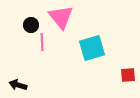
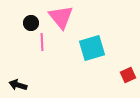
black circle: moved 2 px up
red square: rotated 21 degrees counterclockwise
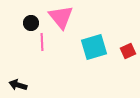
cyan square: moved 2 px right, 1 px up
red square: moved 24 px up
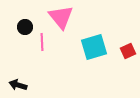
black circle: moved 6 px left, 4 px down
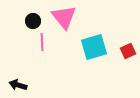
pink triangle: moved 3 px right
black circle: moved 8 px right, 6 px up
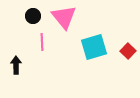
black circle: moved 5 px up
red square: rotated 21 degrees counterclockwise
black arrow: moved 2 px left, 20 px up; rotated 72 degrees clockwise
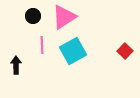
pink triangle: rotated 36 degrees clockwise
pink line: moved 3 px down
cyan square: moved 21 px left, 4 px down; rotated 12 degrees counterclockwise
red square: moved 3 px left
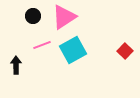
pink line: rotated 72 degrees clockwise
cyan square: moved 1 px up
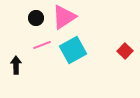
black circle: moved 3 px right, 2 px down
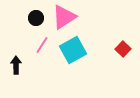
pink line: rotated 36 degrees counterclockwise
red square: moved 2 px left, 2 px up
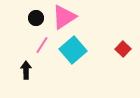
cyan square: rotated 12 degrees counterclockwise
black arrow: moved 10 px right, 5 px down
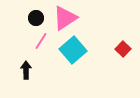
pink triangle: moved 1 px right, 1 px down
pink line: moved 1 px left, 4 px up
